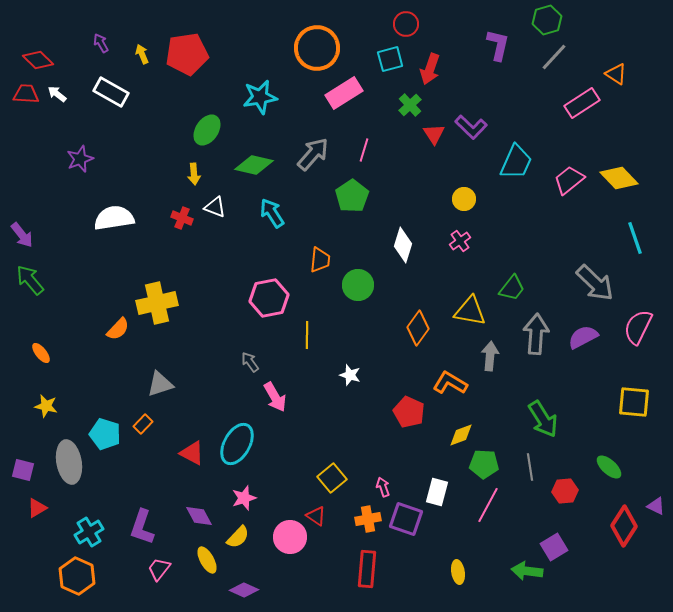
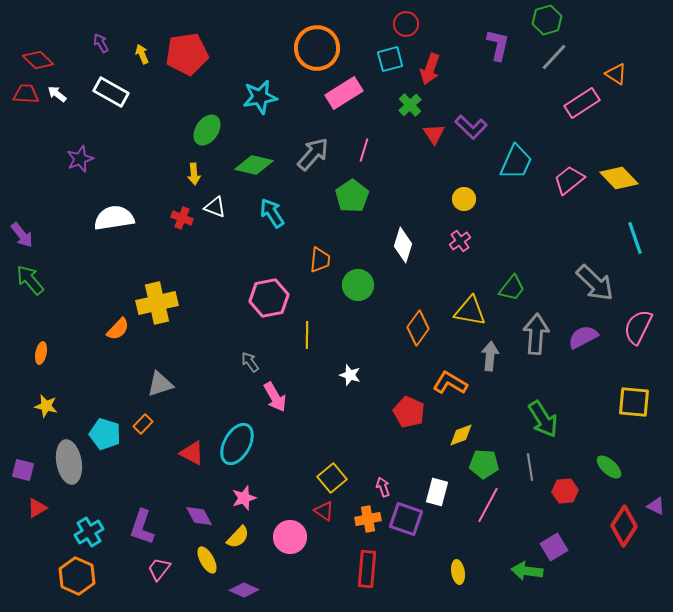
orange ellipse at (41, 353): rotated 50 degrees clockwise
red triangle at (316, 516): moved 8 px right, 5 px up
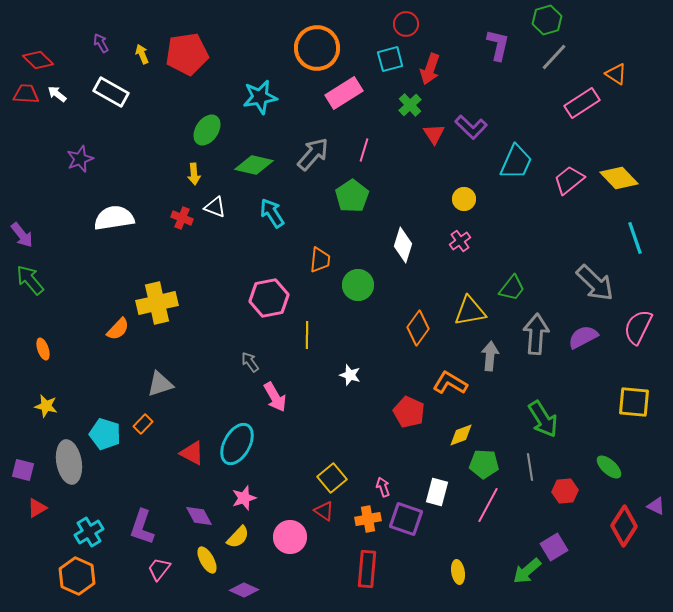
yellow triangle at (470, 311): rotated 20 degrees counterclockwise
orange ellipse at (41, 353): moved 2 px right, 4 px up; rotated 30 degrees counterclockwise
green arrow at (527, 571): rotated 48 degrees counterclockwise
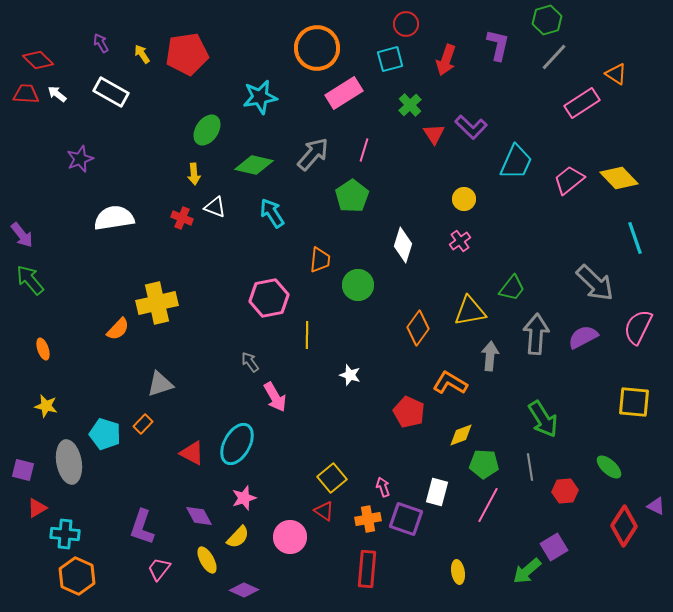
yellow arrow at (142, 54): rotated 12 degrees counterclockwise
red arrow at (430, 69): moved 16 px right, 9 px up
cyan cross at (89, 532): moved 24 px left, 2 px down; rotated 36 degrees clockwise
